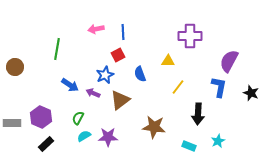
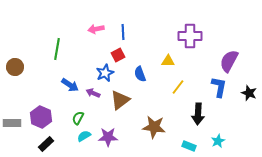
blue star: moved 2 px up
black star: moved 2 px left
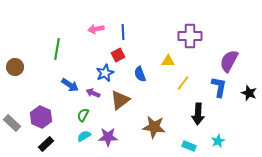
yellow line: moved 5 px right, 4 px up
green semicircle: moved 5 px right, 3 px up
gray rectangle: rotated 42 degrees clockwise
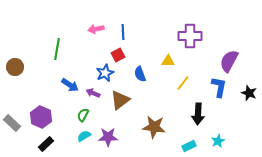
cyan rectangle: rotated 48 degrees counterclockwise
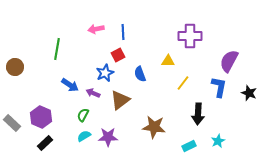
black rectangle: moved 1 px left, 1 px up
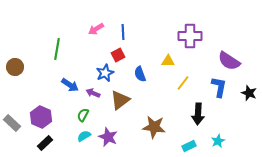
pink arrow: rotated 21 degrees counterclockwise
purple semicircle: rotated 85 degrees counterclockwise
purple star: rotated 24 degrees clockwise
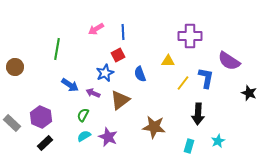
blue L-shape: moved 13 px left, 9 px up
cyan rectangle: rotated 48 degrees counterclockwise
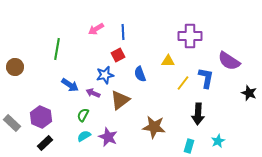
blue star: moved 2 px down; rotated 12 degrees clockwise
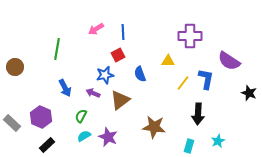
blue L-shape: moved 1 px down
blue arrow: moved 5 px left, 3 px down; rotated 30 degrees clockwise
green semicircle: moved 2 px left, 1 px down
black rectangle: moved 2 px right, 2 px down
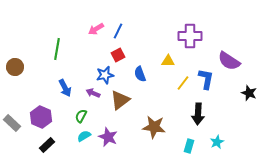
blue line: moved 5 px left, 1 px up; rotated 28 degrees clockwise
cyan star: moved 1 px left, 1 px down
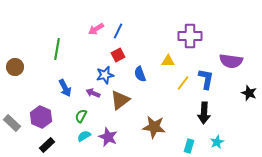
purple semicircle: moved 2 px right; rotated 25 degrees counterclockwise
black arrow: moved 6 px right, 1 px up
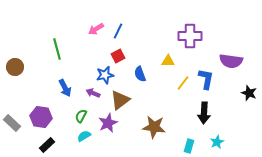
green line: rotated 25 degrees counterclockwise
red square: moved 1 px down
purple hexagon: rotated 15 degrees counterclockwise
purple star: moved 14 px up; rotated 24 degrees clockwise
